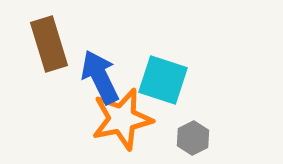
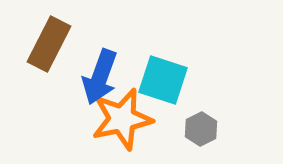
brown rectangle: rotated 44 degrees clockwise
blue arrow: rotated 134 degrees counterclockwise
gray hexagon: moved 8 px right, 9 px up
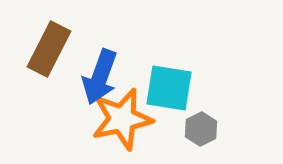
brown rectangle: moved 5 px down
cyan square: moved 6 px right, 8 px down; rotated 9 degrees counterclockwise
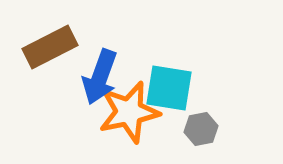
brown rectangle: moved 1 px right, 2 px up; rotated 36 degrees clockwise
orange star: moved 7 px right, 7 px up
gray hexagon: rotated 16 degrees clockwise
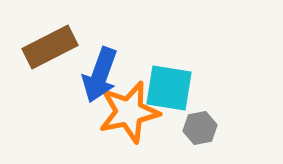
blue arrow: moved 2 px up
gray hexagon: moved 1 px left, 1 px up
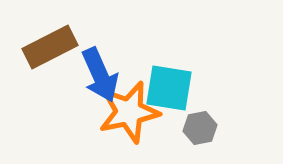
blue arrow: rotated 44 degrees counterclockwise
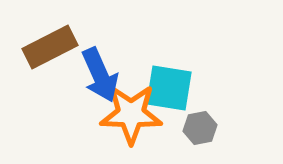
orange star: moved 2 px right, 2 px down; rotated 14 degrees clockwise
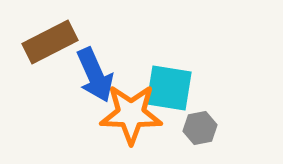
brown rectangle: moved 5 px up
blue arrow: moved 5 px left
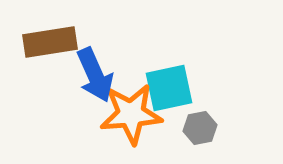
brown rectangle: rotated 18 degrees clockwise
cyan square: rotated 21 degrees counterclockwise
orange star: rotated 6 degrees counterclockwise
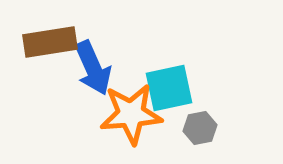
blue arrow: moved 2 px left, 7 px up
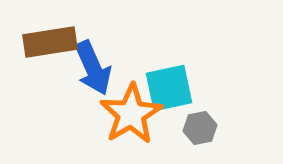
orange star: rotated 26 degrees counterclockwise
